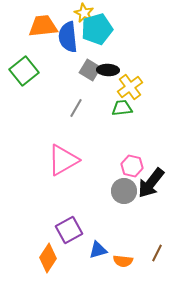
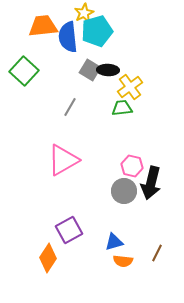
yellow star: rotated 18 degrees clockwise
cyan pentagon: moved 2 px down
green square: rotated 8 degrees counterclockwise
gray line: moved 6 px left, 1 px up
black arrow: rotated 24 degrees counterclockwise
blue triangle: moved 16 px right, 8 px up
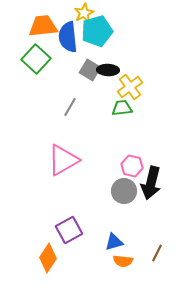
green square: moved 12 px right, 12 px up
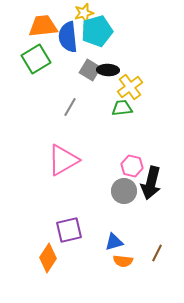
yellow star: rotated 12 degrees clockwise
green square: rotated 16 degrees clockwise
purple square: rotated 16 degrees clockwise
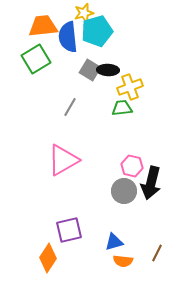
yellow cross: rotated 15 degrees clockwise
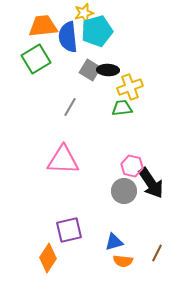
pink triangle: rotated 32 degrees clockwise
black arrow: rotated 48 degrees counterclockwise
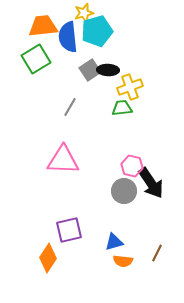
gray square: rotated 25 degrees clockwise
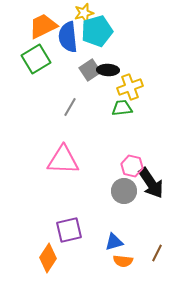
orange trapezoid: rotated 20 degrees counterclockwise
